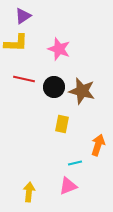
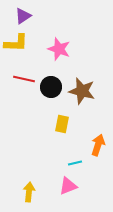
black circle: moved 3 px left
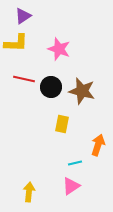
pink triangle: moved 3 px right; rotated 12 degrees counterclockwise
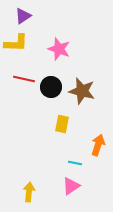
cyan line: rotated 24 degrees clockwise
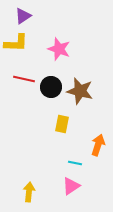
brown star: moved 2 px left
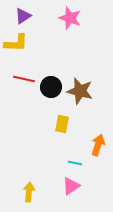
pink star: moved 11 px right, 31 px up
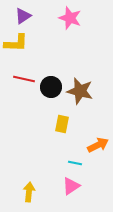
orange arrow: rotated 45 degrees clockwise
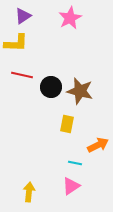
pink star: rotated 25 degrees clockwise
red line: moved 2 px left, 4 px up
yellow rectangle: moved 5 px right
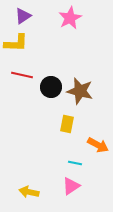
orange arrow: rotated 55 degrees clockwise
yellow arrow: rotated 84 degrees counterclockwise
